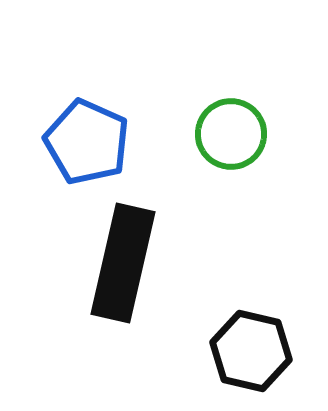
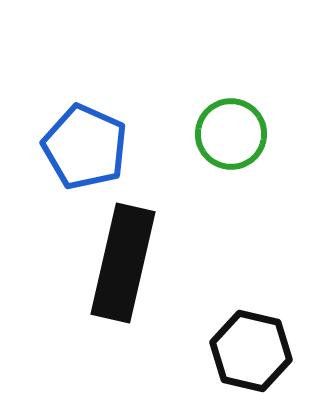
blue pentagon: moved 2 px left, 5 px down
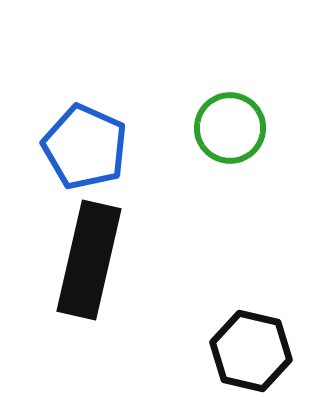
green circle: moved 1 px left, 6 px up
black rectangle: moved 34 px left, 3 px up
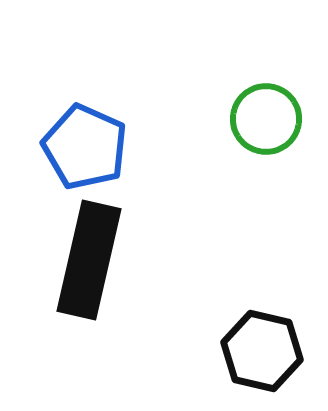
green circle: moved 36 px right, 9 px up
black hexagon: moved 11 px right
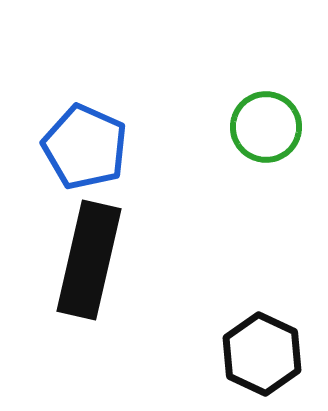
green circle: moved 8 px down
black hexagon: moved 3 px down; rotated 12 degrees clockwise
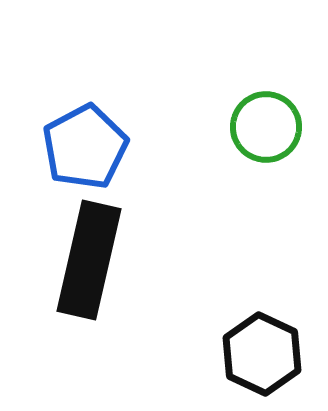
blue pentagon: rotated 20 degrees clockwise
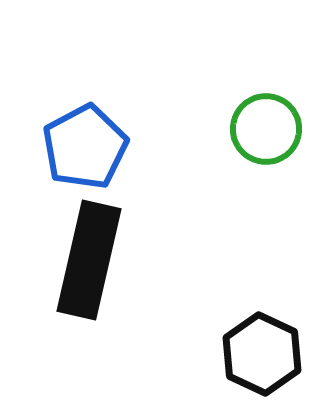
green circle: moved 2 px down
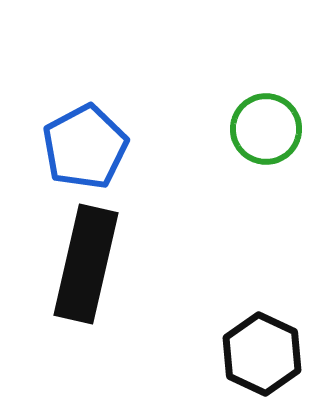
black rectangle: moved 3 px left, 4 px down
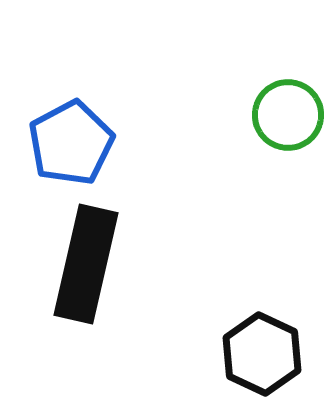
green circle: moved 22 px right, 14 px up
blue pentagon: moved 14 px left, 4 px up
